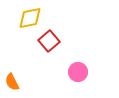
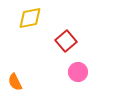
red square: moved 17 px right
orange semicircle: moved 3 px right
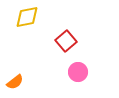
yellow diamond: moved 3 px left, 1 px up
orange semicircle: rotated 102 degrees counterclockwise
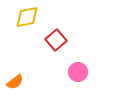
red square: moved 10 px left, 1 px up
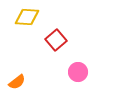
yellow diamond: rotated 15 degrees clockwise
orange semicircle: moved 2 px right
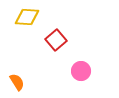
pink circle: moved 3 px right, 1 px up
orange semicircle: rotated 84 degrees counterclockwise
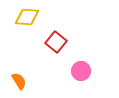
red square: moved 2 px down; rotated 10 degrees counterclockwise
orange semicircle: moved 2 px right, 1 px up
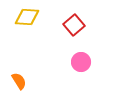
red square: moved 18 px right, 17 px up; rotated 10 degrees clockwise
pink circle: moved 9 px up
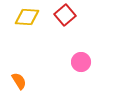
red square: moved 9 px left, 10 px up
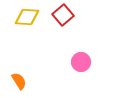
red square: moved 2 px left
